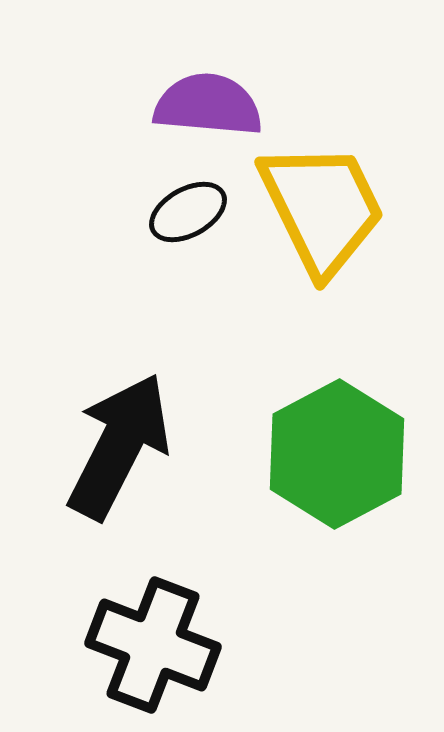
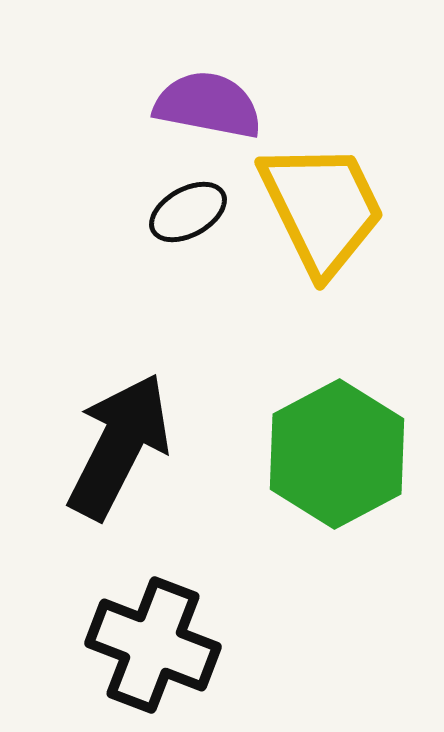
purple semicircle: rotated 6 degrees clockwise
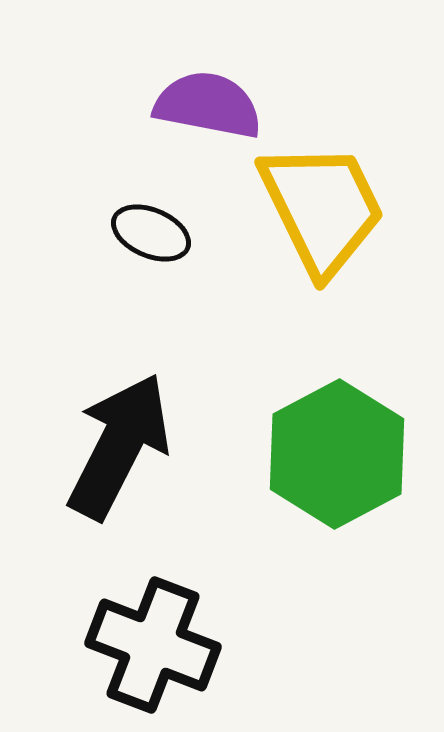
black ellipse: moved 37 px left, 21 px down; rotated 52 degrees clockwise
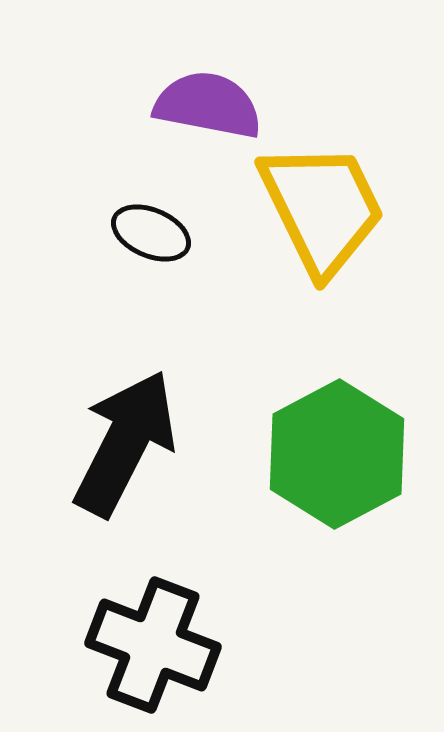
black arrow: moved 6 px right, 3 px up
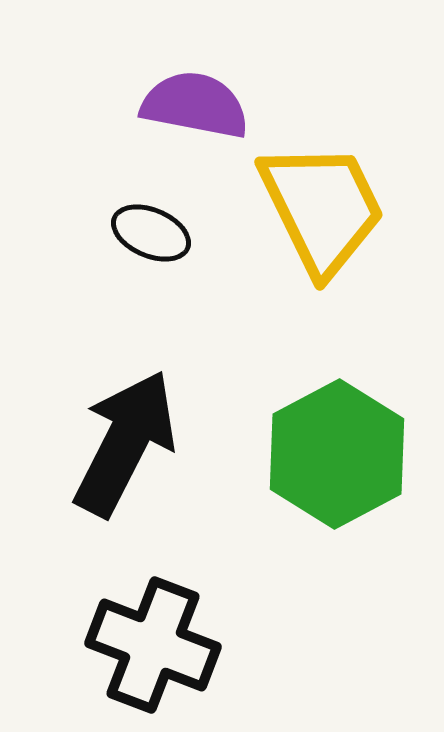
purple semicircle: moved 13 px left
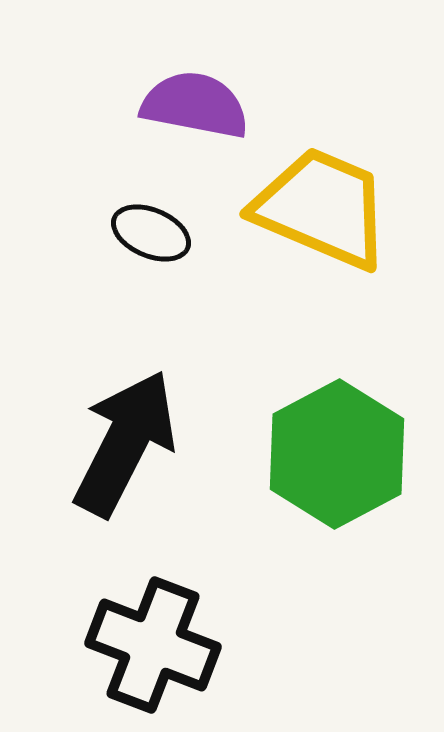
yellow trapezoid: rotated 41 degrees counterclockwise
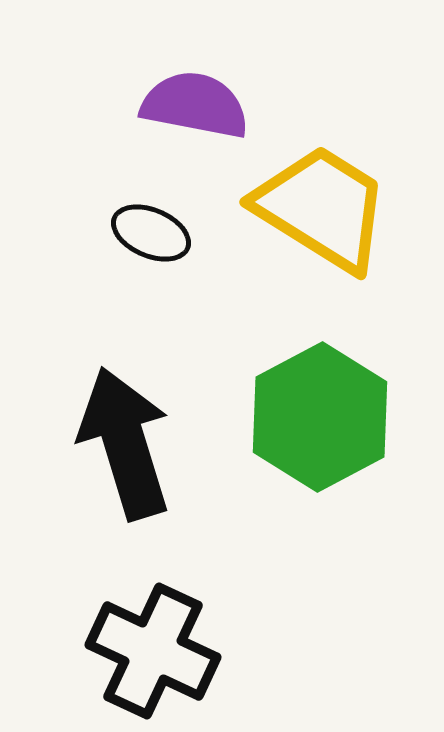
yellow trapezoid: rotated 9 degrees clockwise
black arrow: rotated 44 degrees counterclockwise
green hexagon: moved 17 px left, 37 px up
black cross: moved 6 px down; rotated 4 degrees clockwise
